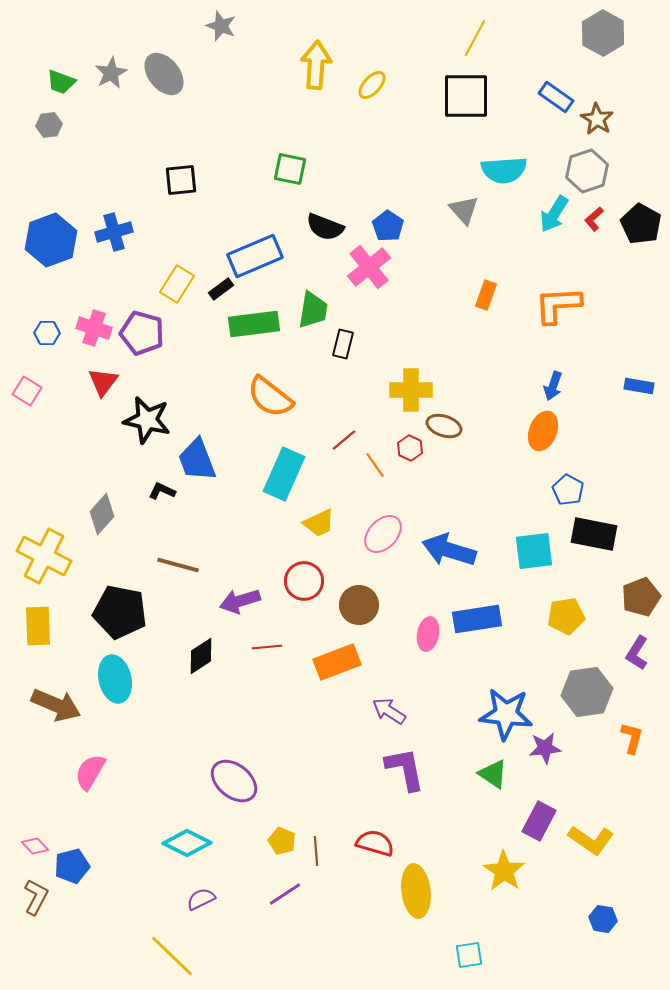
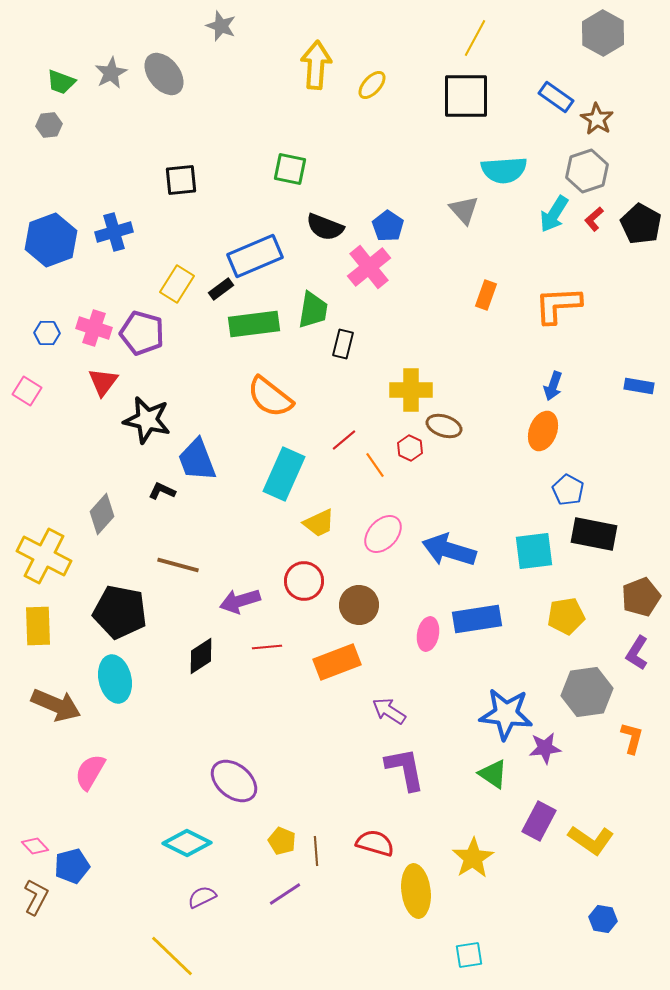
yellow star at (504, 871): moved 31 px left, 13 px up; rotated 6 degrees clockwise
purple semicircle at (201, 899): moved 1 px right, 2 px up
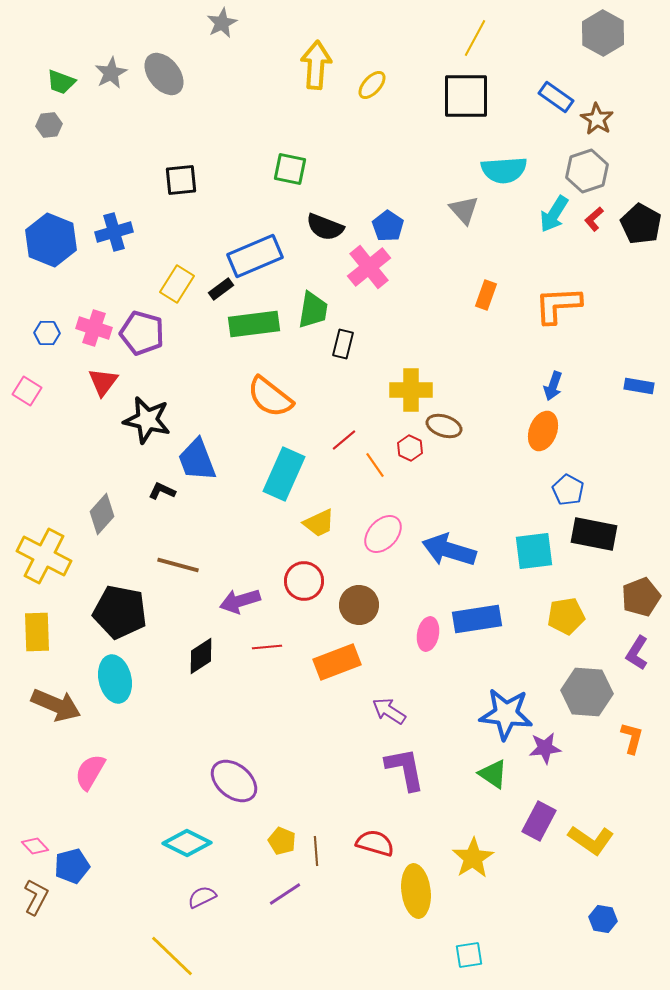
gray star at (221, 26): moved 1 px right, 3 px up; rotated 24 degrees clockwise
blue hexagon at (51, 240): rotated 18 degrees counterclockwise
yellow rectangle at (38, 626): moved 1 px left, 6 px down
gray hexagon at (587, 692): rotated 12 degrees clockwise
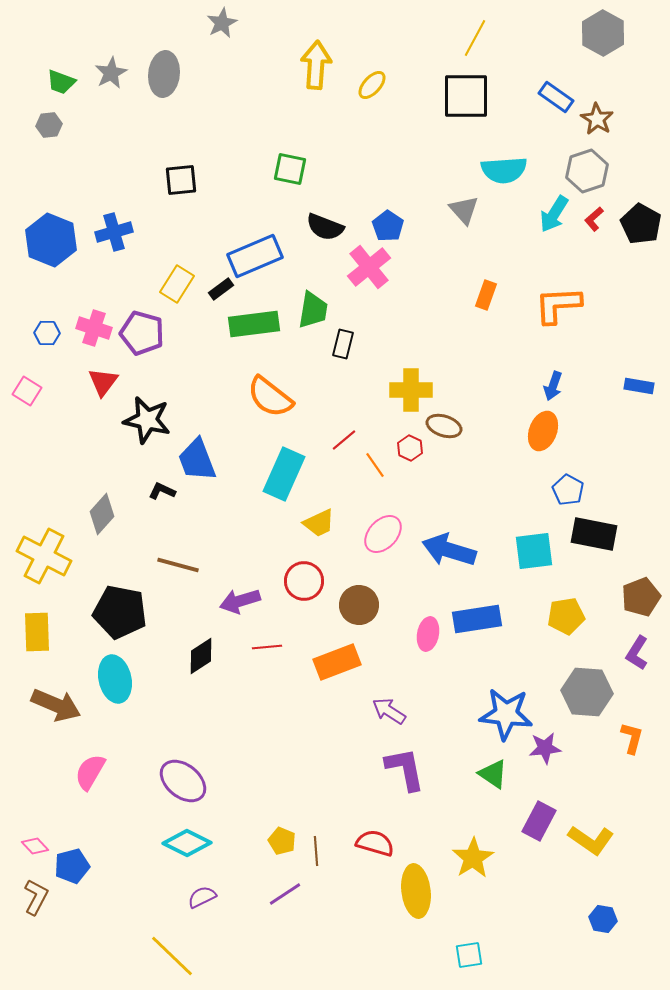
gray ellipse at (164, 74): rotated 45 degrees clockwise
purple ellipse at (234, 781): moved 51 px left
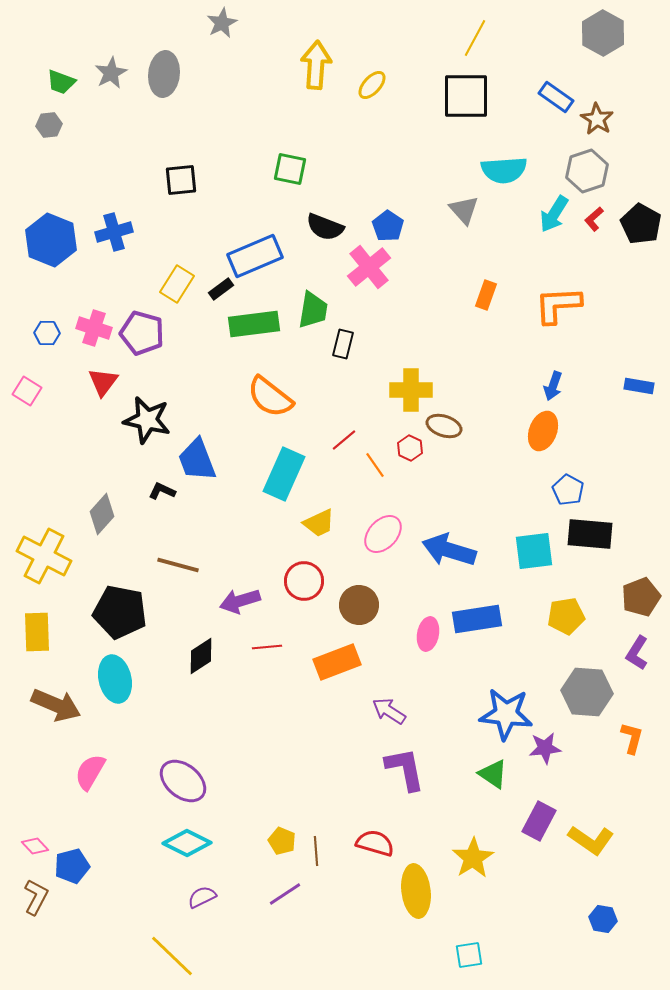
black rectangle at (594, 534): moved 4 px left; rotated 6 degrees counterclockwise
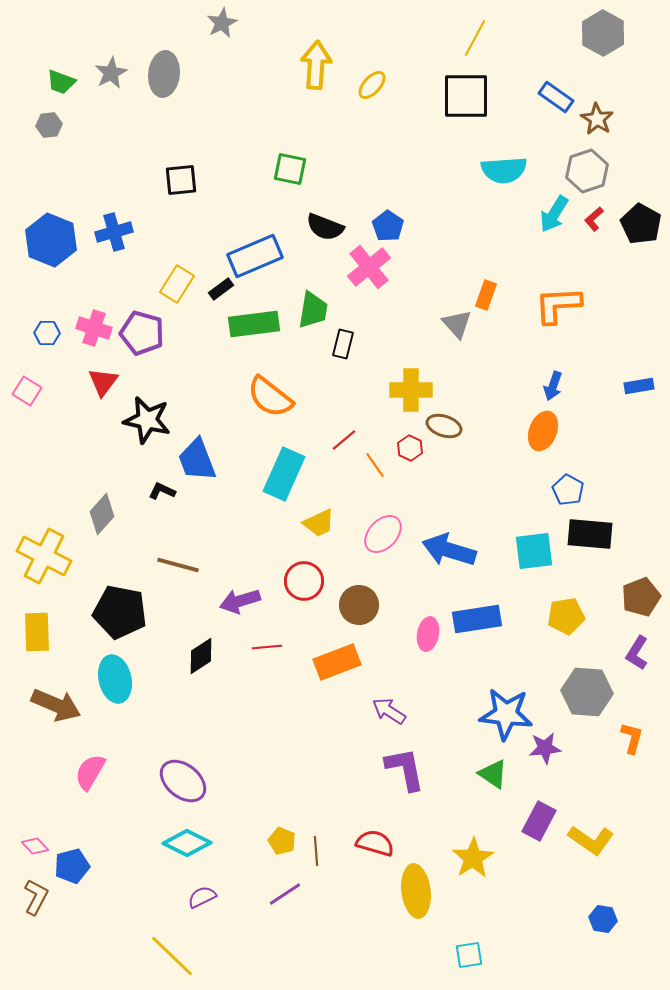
gray triangle at (464, 210): moved 7 px left, 114 px down
blue rectangle at (639, 386): rotated 20 degrees counterclockwise
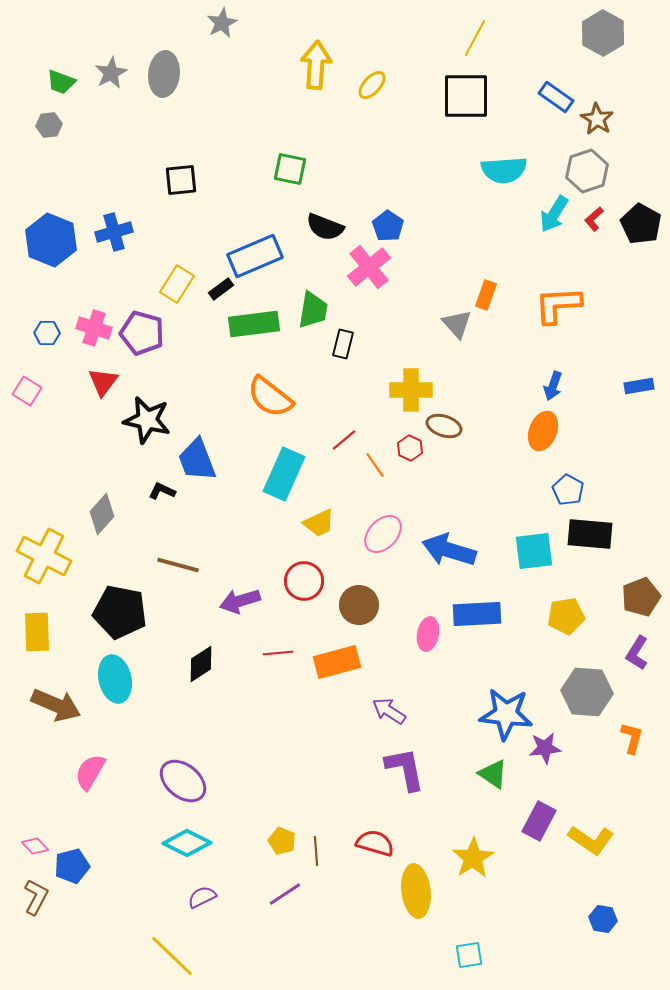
blue rectangle at (477, 619): moved 5 px up; rotated 6 degrees clockwise
red line at (267, 647): moved 11 px right, 6 px down
black diamond at (201, 656): moved 8 px down
orange rectangle at (337, 662): rotated 6 degrees clockwise
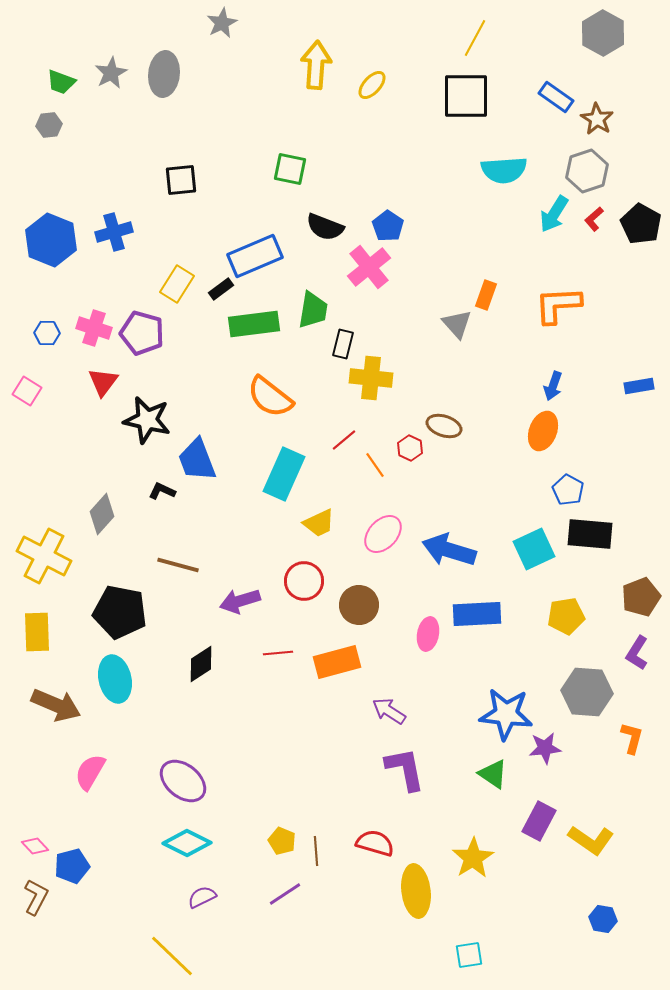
yellow cross at (411, 390): moved 40 px left, 12 px up; rotated 6 degrees clockwise
cyan square at (534, 551): moved 2 px up; rotated 18 degrees counterclockwise
